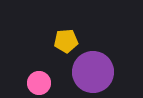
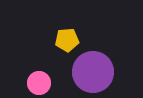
yellow pentagon: moved 1 px right, 1 px up
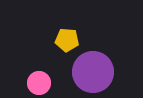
yellow pentagon: rotated 10 degrees clockwise
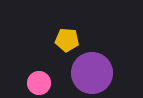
purple circle: moved 1 px left, 1 px down
